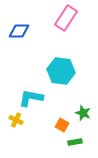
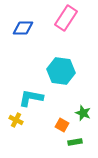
blue diamond: moved 4 px right, 3 px up
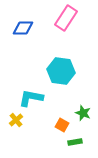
yellow cross: rotated 24 degrees clockwise
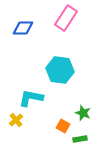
cyan hexagon: moved 1 px left, 1 px up
orange square: moved 1 px right, 1 px down
green rectangle: moved 5 px right, 3 px up
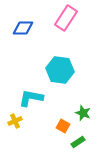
yellow cross: moved 1 px left, 1 px down; rotated 16 degrees clockwise
green rectangle: moved 2 px left, 3 px down; rotated 24 degrees counterclockwise
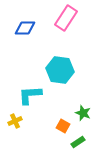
blue diamond: moved 2 px right
cyan L-shape: moved 1 px left, 3 px up; rotated 15 degrees counterclockwise
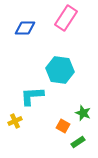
cyan L-shape: moved 2 px right, 1 px down
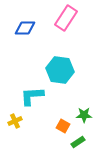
green star: moved 1 px right, 2 px down; rotated 21 degrees counterclockwise
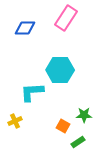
cyan hexagon: rotated 8 degrees counterclockwise
cyan L-shape: moved 4 px up
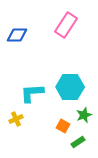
pink rectangle: moved 7 px down
blue diamond: moved 8 px left, 7 px down
cyan hexagon: moved 10 px right, 17 px down
cyan L-shape: moved 1 px down
green star: rotated 21 degrees counterclockwise
yellow cross: moved 1 px right, 2 px up
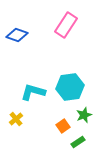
blue diamond: rotated 20 degrees clockwise
cyan hexagon: rotated 8 degrees counterclockwise
cyan L-shape: moved 1 px right, 1 px up; rotated 20 degrees clockwise
yellow cross: rotated 16 degrees counterclockwise
orange square: rotated 24 degrees clockwise
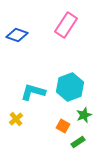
cyan hexagon: rotated 12 degrees counterclockwise
orange square: rotated 24 degrees counterclockwise
